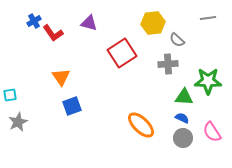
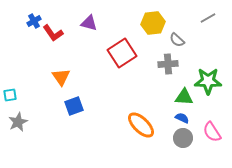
gray line: rotated 21 degrees counterclockwise
blue square: moved 2 px right
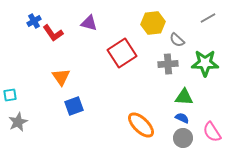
green star: moved 3 px left, 18 px up
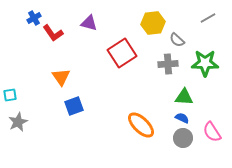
blue cross: moved 3 px up
